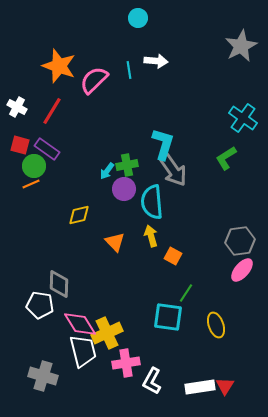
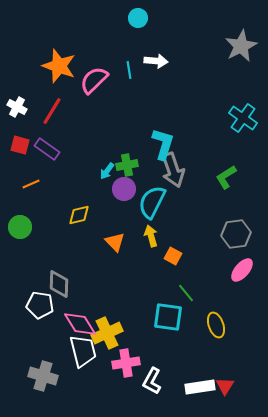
green L-shape: moved 19 px down
green circle: moved 14 px left, 61 px down
gray arrow: rotated 16 degrees clockwise
cyan semicircle: rotated 32 degrees clockwise
gray hexagon: moved 4 px left, 7 px up
green line: rotated 72 degrees counterclockwise
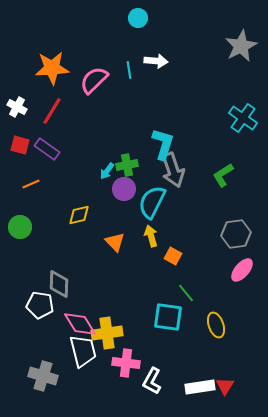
orange star: moved 7 px left, 2 px down; rotated 24 degrees counterclockwise
green L-shape: moved 3 px left, 2 px up
yellow cross: rotated 16 degrees clockwise
pink cross: rotated 16 degrees clockwise
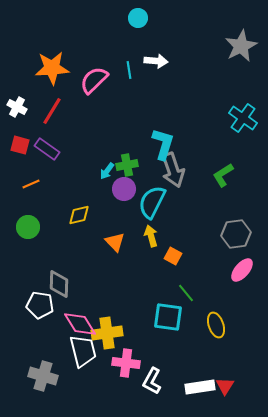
green circle: moved 8 px right
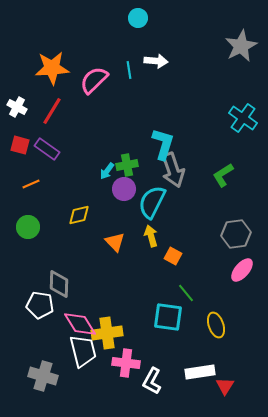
white rectangle: moved 15 px up
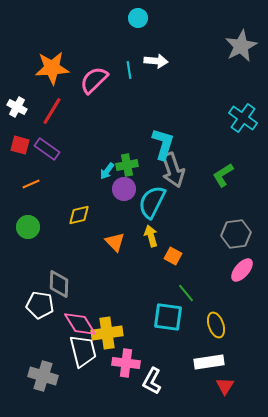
white rectangle: moved 9 px right, 10 px up
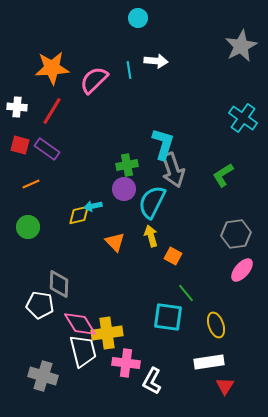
white cross: rotated 24 degrees counterclockwise
cyan arrow: moved 14 px left, 35 px down; rotated 42 degrees clockwise
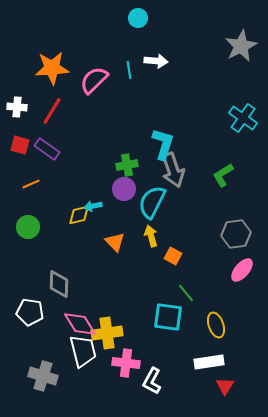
white pentagon: moved 10 px left, 7 px down
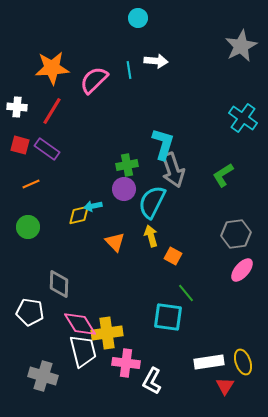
yellow ellipse: moved 27 px right, 37 px down
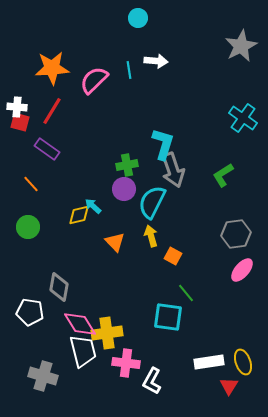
red square: moved 23 px up
orange line: rotated 72 degrees clockwise
cyan arrow: rotated 54 degrees clockwise
gray diamond: moved 3 px down; rotated 8 degrees clockwise
red triangle: moved 4 px right
